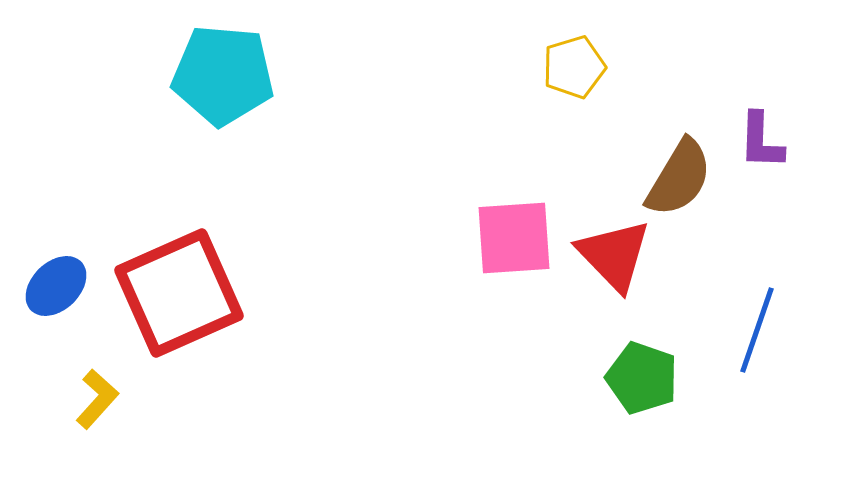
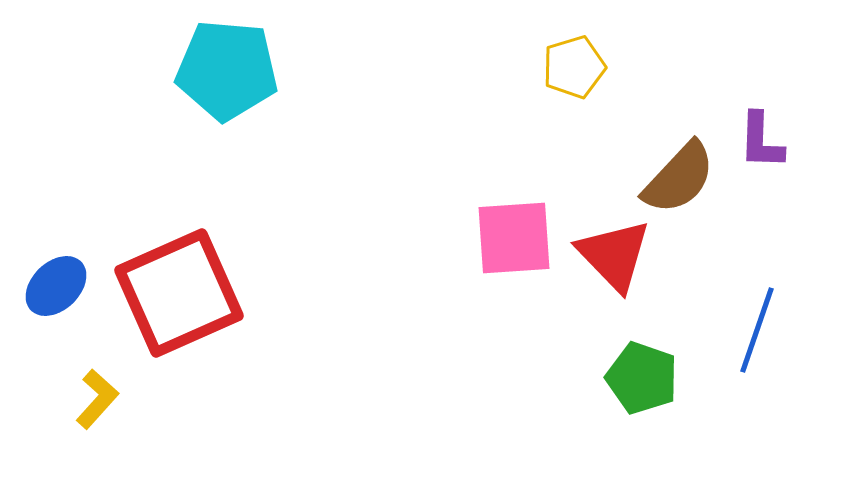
cyan pentagon: moved 4 px right, 5 px up
brown semicircle: rotated 12 degrees clockwise
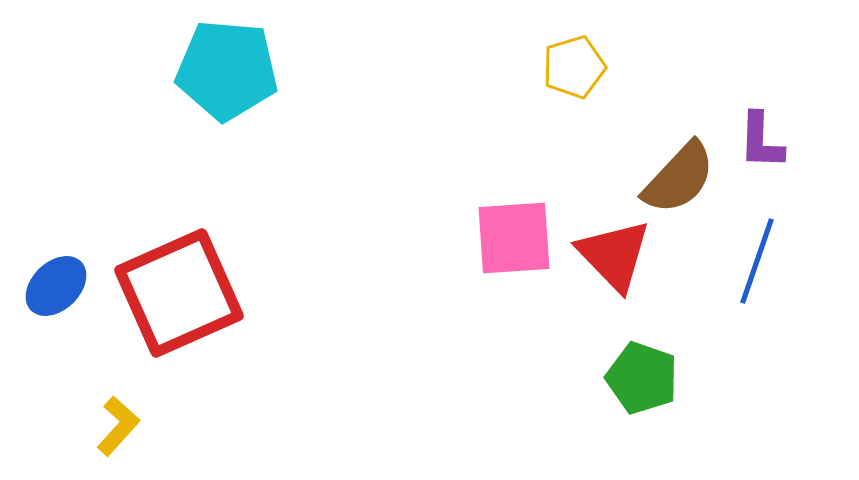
blue line: moved 69 px up
yellow L-shape: moved 21 px right, 27 px down
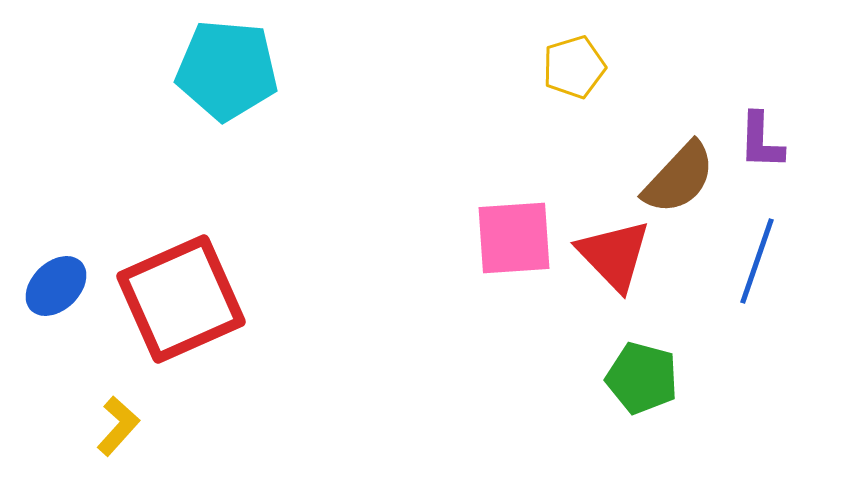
red square: moved 2 px right, 6 px down
green pentagon: rotated 4 degrees counterclockwise
